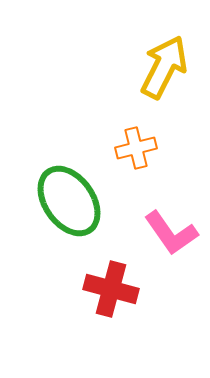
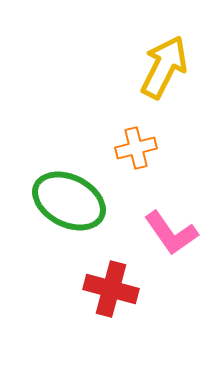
green ellipse: rotated 28 degrees counterclockwise
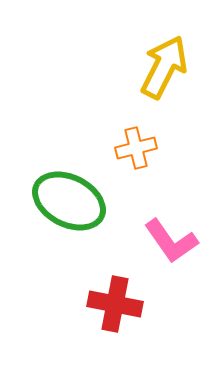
pink L-shape: moved 8 px down
red cross: moved 4 px right, 15 px down; rotated 4 degrees counterclockwise
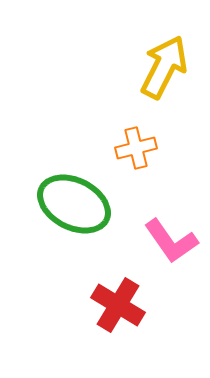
green ellipse: moved 5 px right, 3 px down
red cross: moved 3 px right, 1 px down; rotated 20 degrees clockwise
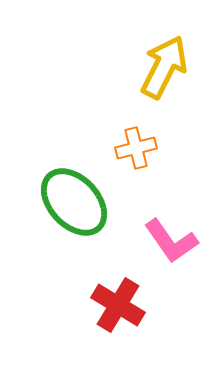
green ellipse: moved 2 px up; rotated 20 degrees clockwise
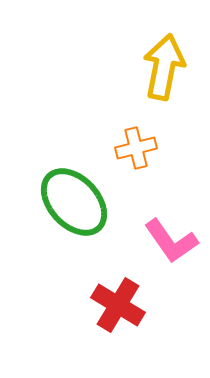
yellow arrow: rotated 16 degrees counterclockwise
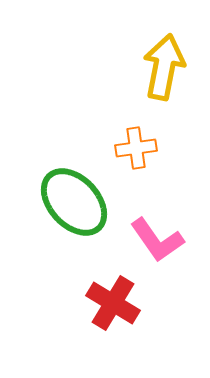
orange cross: rotated 6 degrees clockwise
pink L-shape: moved 14 px left, 1 px up
red cross: moved 5 px left, 2 px up
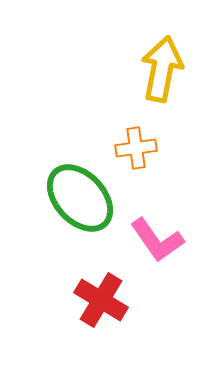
yellow arrow: moved 2 px left, 2 px down
green ellipse: moved 6 px right, 4 px up
red cross: moved 12 px left, 3 px up
